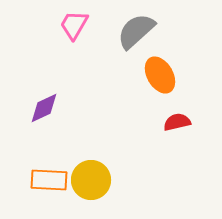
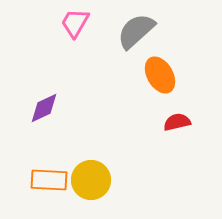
pink trapezoid: moved 1 px right, 2 px up
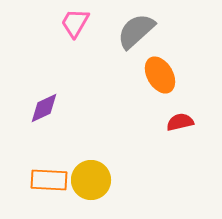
red semicircle: moved 3 px right
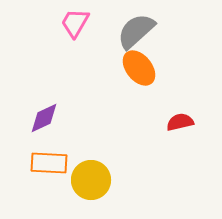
orange ellipse: moved 21 px left, 7 px up; rotated 9 degrees counterclockwise
purple diamond: moved 10 px down
orange rectangle: moved 17 px up
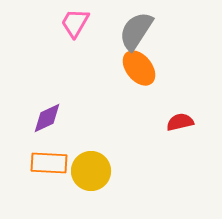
gray semicircle: rotated 15 degrees counterclockwise
purple diamond: moved 3 px right
yellow circle: moved 9 px up
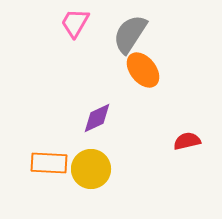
gray semicircle: moved 6 px left, 3 px down
orange ellipse: moved 4 px right, 2 px down
purple diamond: moved 50 px right
red semicircle: moved 7 px right, 19 px down
yellow circle: moved 2 px up
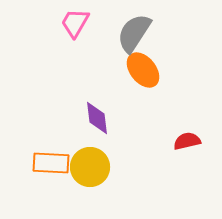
gray semicircle: moved 4 px right, 1 px up
purple diamond: rotated 72 degrees counterclockwise
orange rectangle: moved 2 px right
yellow circle: moved 1 px left, 2 px up
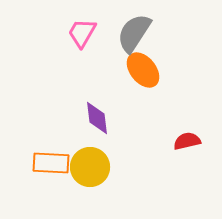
pink trapezoid: moved 7 px right, 10 px down
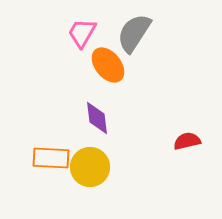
orange ellipse: moved 35 px left, 5 px up
orange rectangle: moved 5 px up
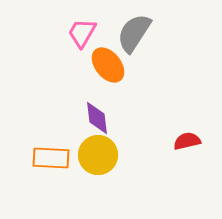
yellow circle: moved 8 px right, 12 px up
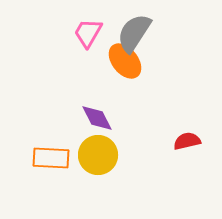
pink trapezoid: moved 6 px right
orange ellipse: moved 17 px right, 4 px up
purple diamond: rotated 20 degrees counterclockwise
